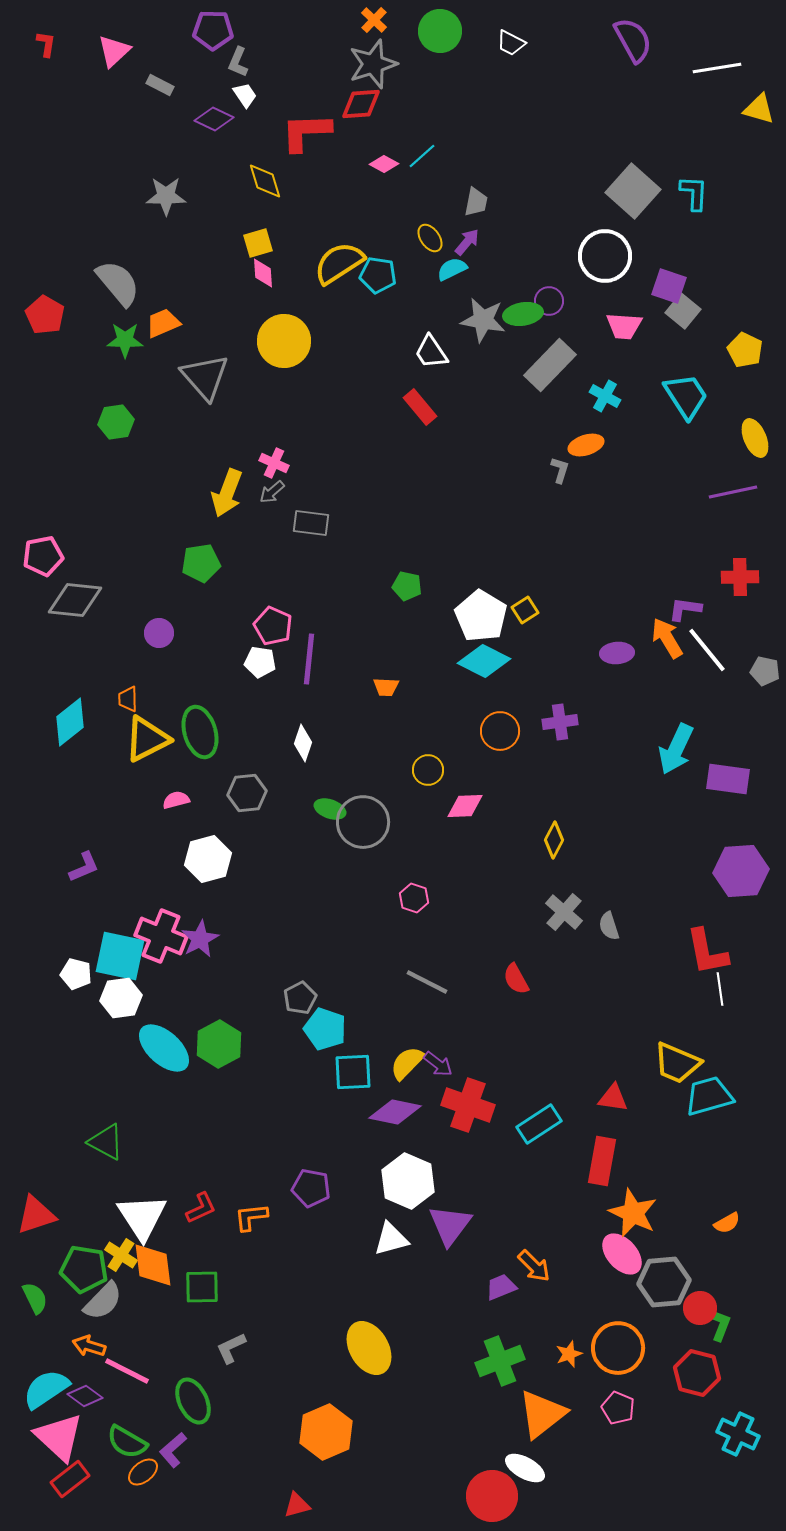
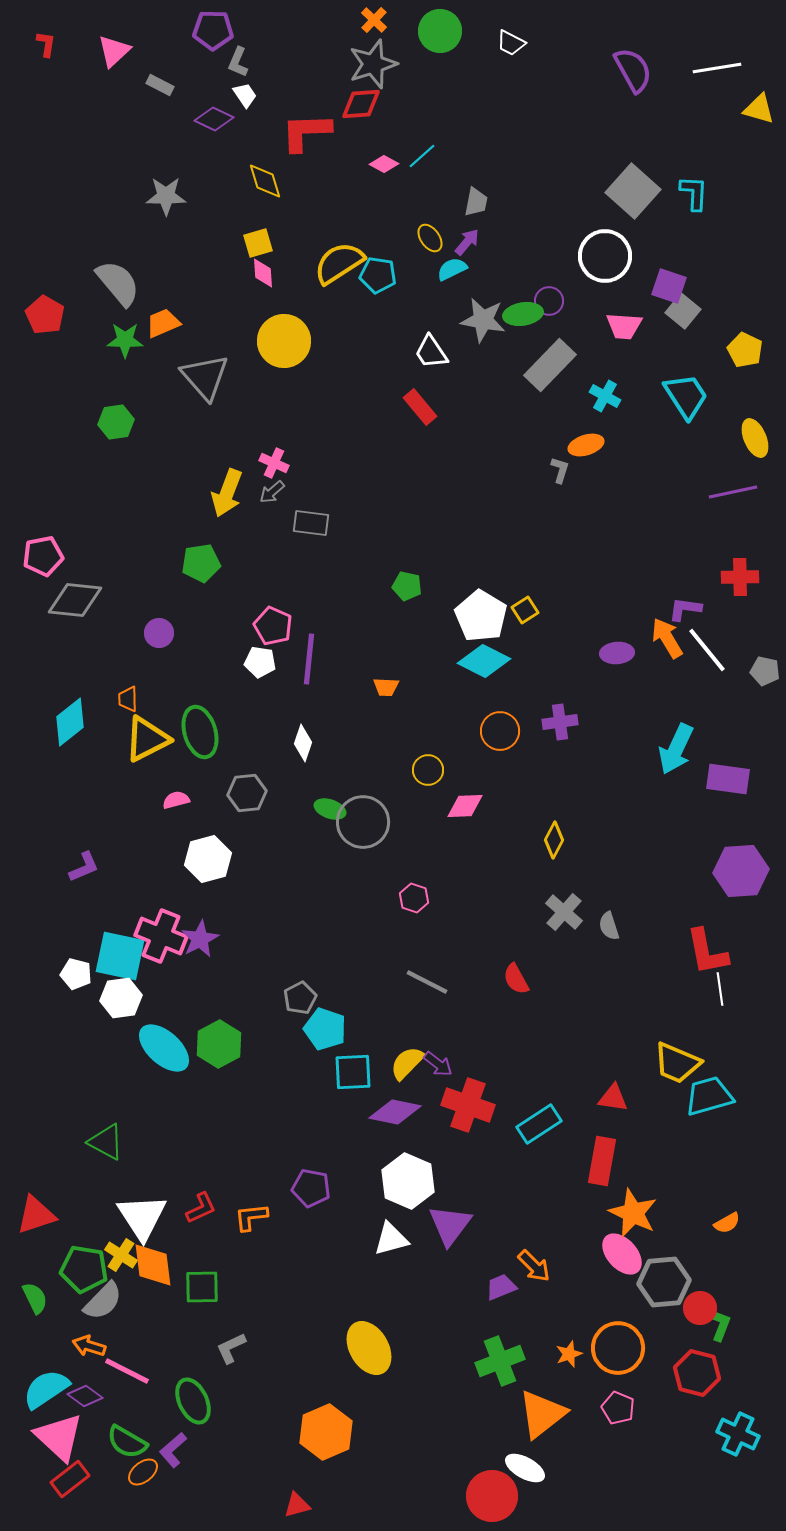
purple semicircle at (633, 40): moved 30 px down
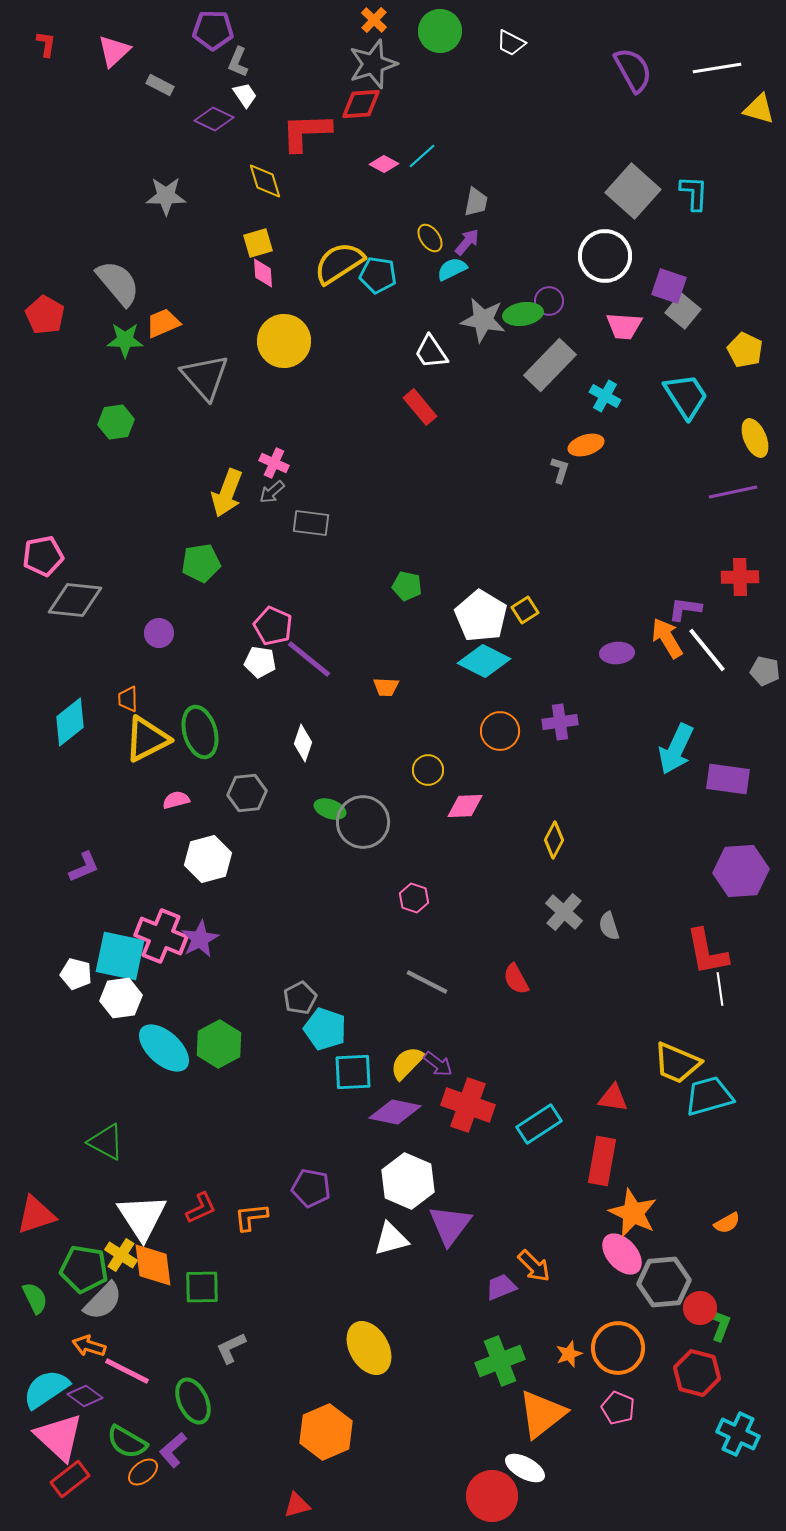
purple line at (309, 659): rotated 57 degrees counterclockwise
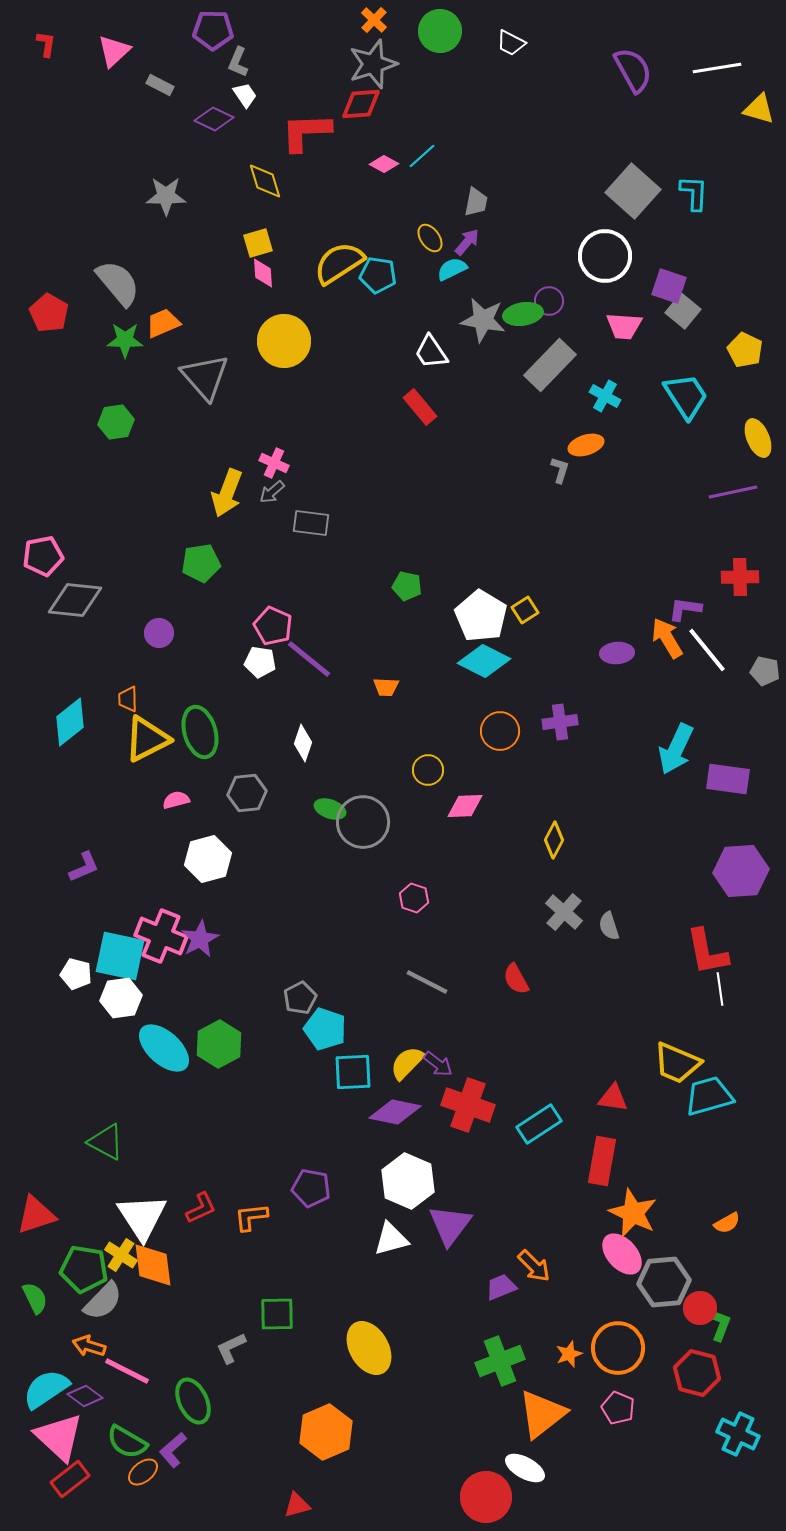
red pentagon at (45, 315): moved 4 px right, 2 px up
yellow ellipse at (755, 438): moved 3 px right
green square at (202, 1287): moved 75 px right, 27 px down
red circle at (492, 1496): moved 6 px left, 1 px down
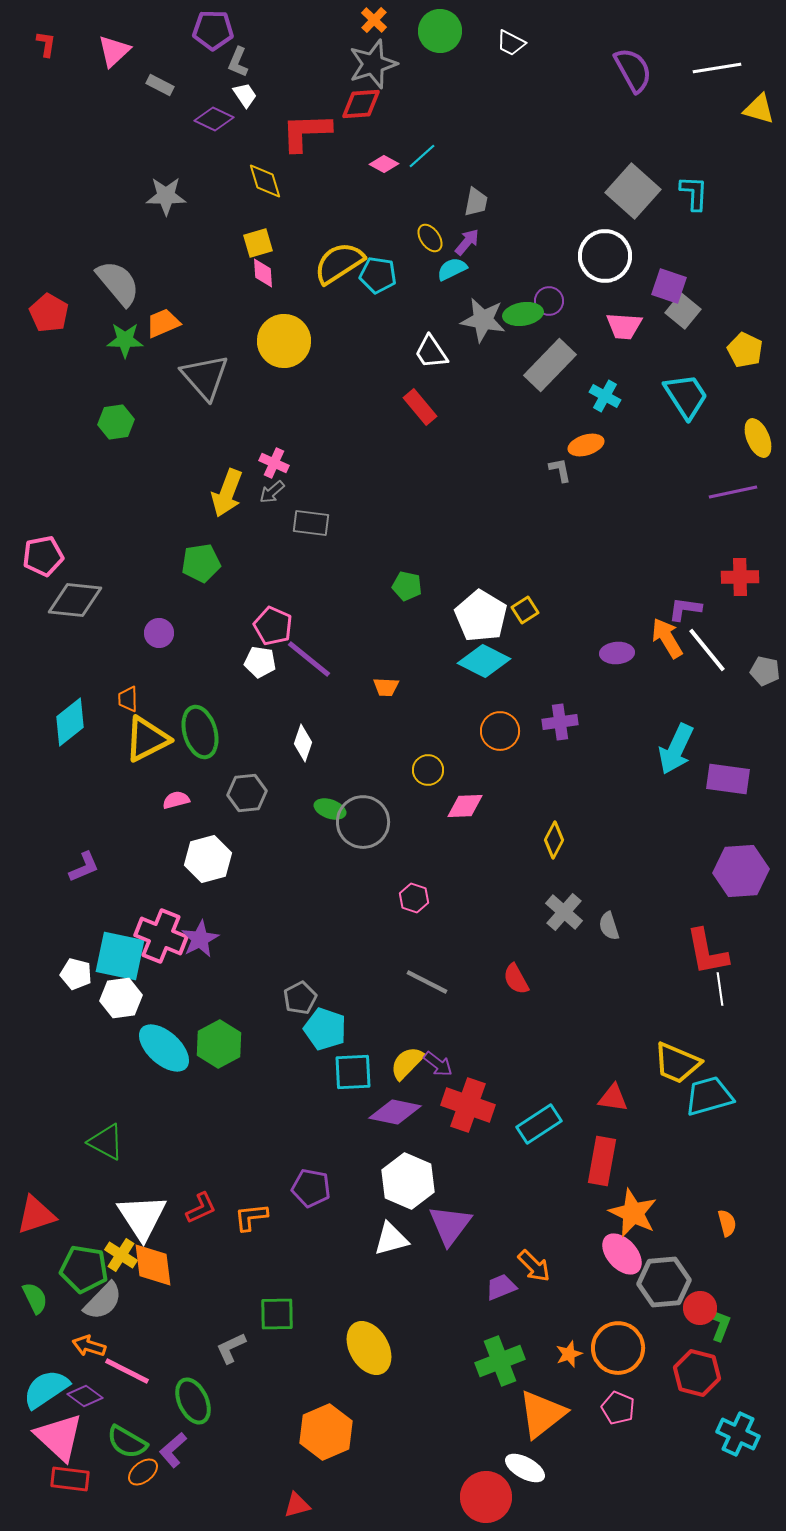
gray L-shape at (560, 470): rotated 28 degrees counterclockwise
orange semicircle at (727, 1223): rotated 76 degrees counterclockwise
red rectangle at (70, 1479): rotated 45 degrees clockwise
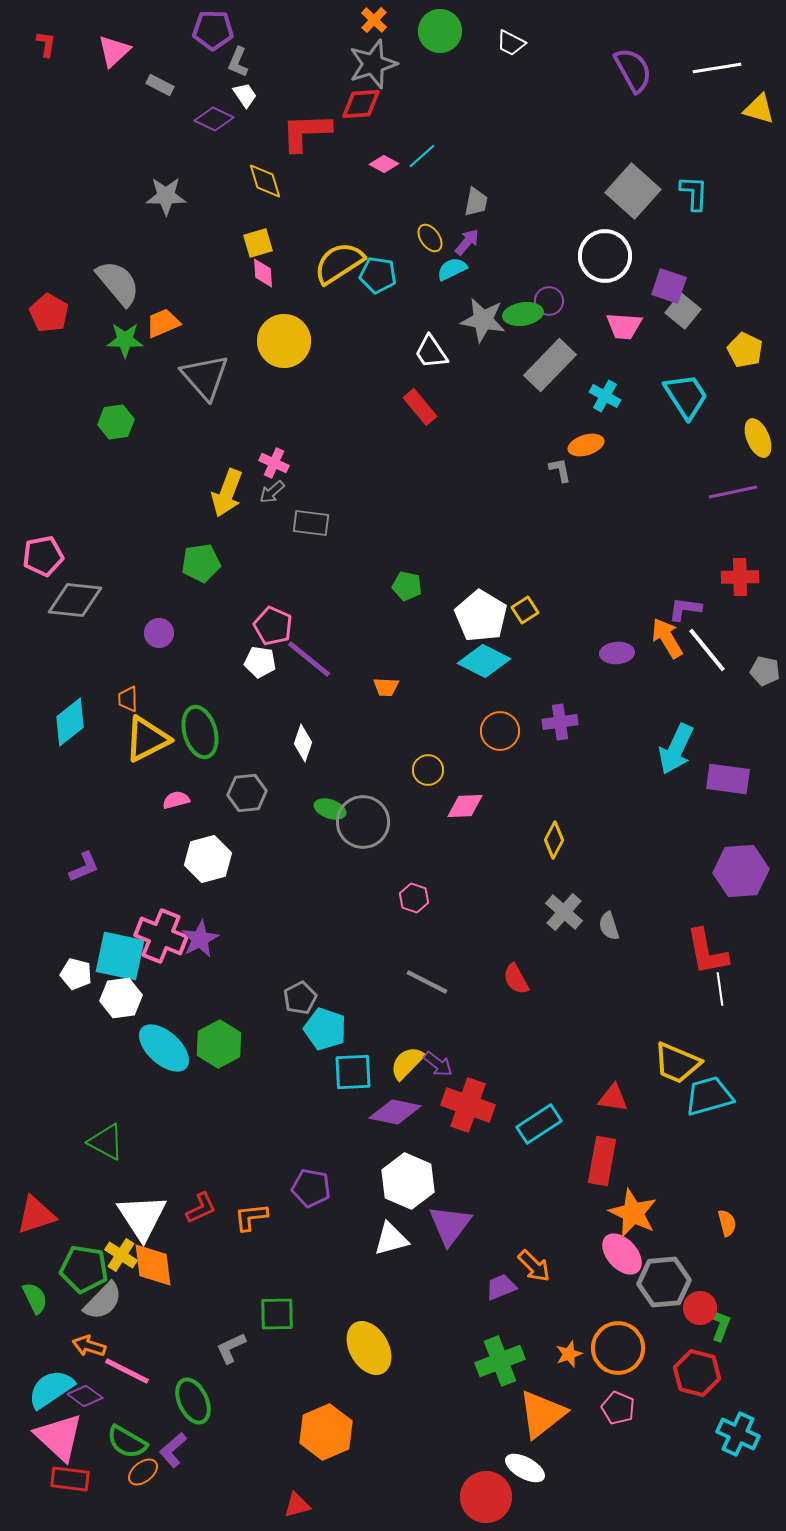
cyan semicircle at (46, 1389): moved 5 px right
